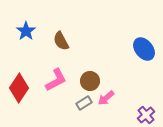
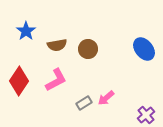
brown semicircle: moved 4 px left, 4 px down; rotated 72 degrees counterclockwise
brown circle: moved 2 px left, 32 px up
red diamond: moved 7 px up
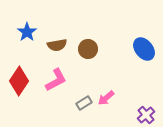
blue star: moved 1 px right, 1 px down
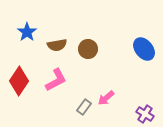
gray rectangle: moved 4 px down; rotated 21 degrees counterclockwise
purple cross: moved 1 px left, 1 px up; rotated 18 degrees counterclockwise
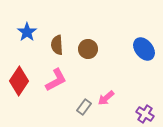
brown semicircle: rotated 96 degrees clockwise
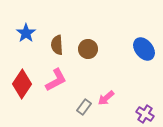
blue star: moved 1 px left, 1 px down
red diamond: moved 3 px right, 3 px down
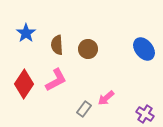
red diamond: moved 2 px right
gray rectangle: moved 2 px down
